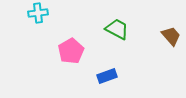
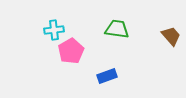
cyan cross: moved 16 px right, 17 px down
green trapezoid: rotated 20 degrees counterclockwise
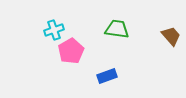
cyan cross: rotated 12 degrees counterclockwise
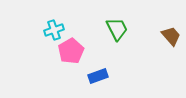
green trapezoid: rotated 55 degrees clockwise
blue rectangle: moved 9 px left
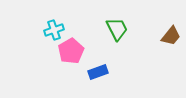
brown trapezoid: rotated 80 degrees clockwise
blue rectangle: moved 4 px up
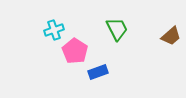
brown trapezoid: rotated 10 degrees clockwise
pink pentagon: moved 4 px right; rotated 10 degrees counterclockwise
